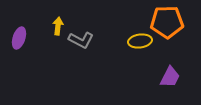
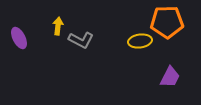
purple ellipse: rotated 45 degrees counterclockwise
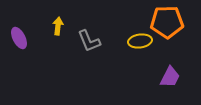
gray L-shape: moved 8 px right, 1 px down; rotated 40 degrees clockwise
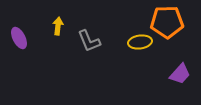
yellow ellipse: moved 1 px down
purple trapezoid: moved 10 px right, 3 px up; rotated 15 degrees clockwise
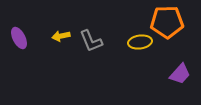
yellow arrow: moved 3 px right, 10 px down; rotated 108 degrees counterclockwise
gray L-shape: moved 2 px right
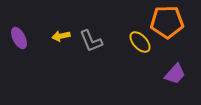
yellow ellipse: rotated 55 degrees clockwise
purple trapezoid: moved 5 px left
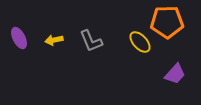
yellow arrow: moved 7 px left, 4 px down
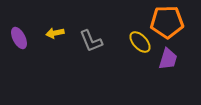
yellow arrow: moved 1 px right, 7 px up
purple trapezoid: moved 7 px left, 15 px up; rotated 25 degrees counterclockwise
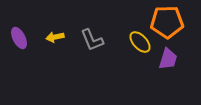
yellow arrow: moved 4 px down
gray L-shape: moved 1 px right, 1 px up
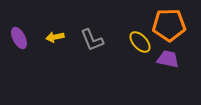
orange pentagon: moved 2 px right, 3 px down
purple trapezoid: rotated 95 degrees counterclockwise
